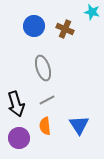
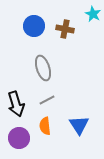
cyan star: moved 1 px right, 2 px down; rotated 14 degrees clockwise
brown cross: rotated 12 degrees counterclockwise
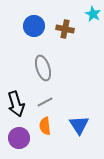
gray line: moved 2 px left, 2 px down
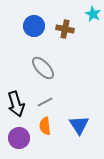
gray ellipse: rotated 25 degrees counterclockwise
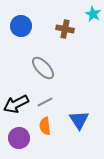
blue circle: moved 13 px left
black arrow: rotated 80 degrees clockwise
blue triangle: moved 5 px up
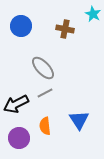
gray line: moved 9 px up
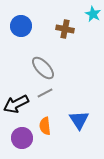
purple circle: moved 3 px right
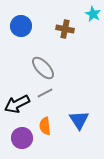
black arrow: moved 1 px right
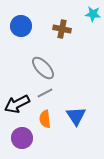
cyan star: rotated 21 degrees counterclockwise
brown cross: moved 3 px left
blue triangle: moved 3 px left, 4 px up
orange semicircle: moved 7 px up
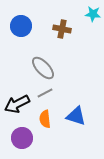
blue triangle: rotated 40 degrees counterclockwise
